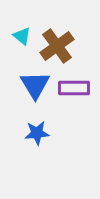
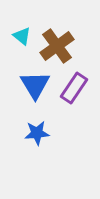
purple rectangle: rotated 56 degrees counterclockwise
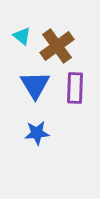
purple rectangle: moved 1 px right; rotated 32 degrees counterclockwise
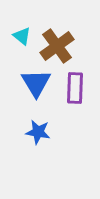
blue triangle: moved 1 px right, 2 px up
blue star: moved 1 px right, 1 px up; rotated 15 degrees clockwise
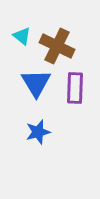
brown cross: rotated 28 degrees counterclockwise
blue star: rotated 25 degrees counterclockwise
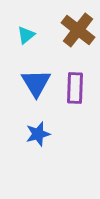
cyan triangle: moved 4 px right, 1 px up; rotated 42 degrees clockwise
brown cross: moved 21 px right, 16 px up; rotated 12 degrees clockwise
blue star: moved 2 px down
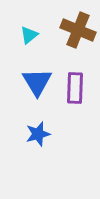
brown cross: rotated 16 degrees counterclockwise
cyan triangle: moved 3 px right
blue triangle: moved 1 px right, 1 px up
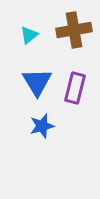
brown cross: moved 4 px left; rotated 32 degrees counterclockwise
purple rectangle: rotated 12 degrees clockwise
blue star: moved 4 px right, 8 px up
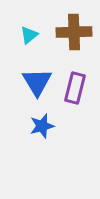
brown cross: moved 2 px down; rotated 8 degrees clockwise
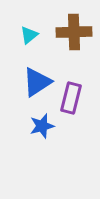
blue triangle: rotated 28 degrees clockwise
purple rectangle: moved 4 px left, 10 px down
